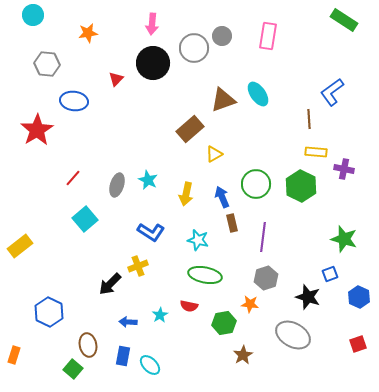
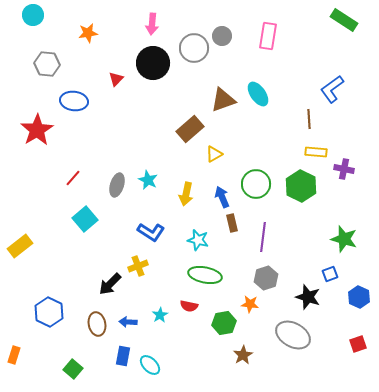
blue L-shape at (332, 92): moved 3 px up
brown ellipse at (88, 345): moved 9 px right, 21 px up
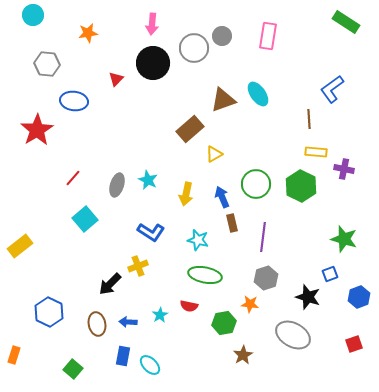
green rectangle at (344, 20): moved 2 px right, 2 px down
blue hexagon at (359, 297): rotated 15 degrees clockwise
red square at (358, 344): moved 4 px left
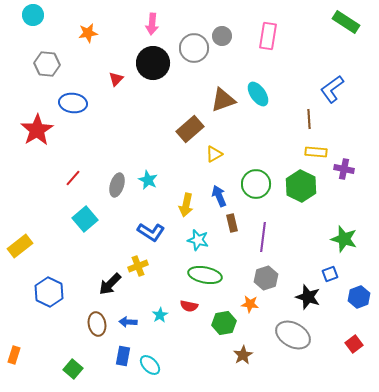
blue ellipse at (74, 101): moved 1 px left, 2 px down
yellow arrow at (186, 194): moved 11 px down
blue arrow at (222, 197): moved 3 px left, 1 px up
blue hexagon at (49, 312): moved 20 px up
red square at (354, 344): rotated 18 degrees counterclockwise
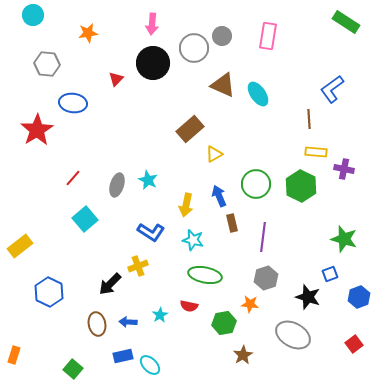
brown triangle at (223, 100): moved 15 px up; rotated 44 degrees clockwise
cyan star at (198, 240): moved 5 px left
blue rectangle at (123, 356): rotated 66 degrees clockwise
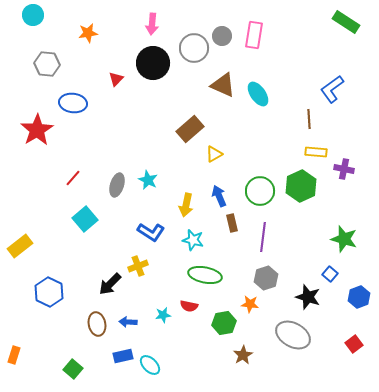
pink rectangle at (268, 36): moved 14 px left, 1 px up
green circle at (256, 184): moved 4 px right, 7 px down
green hexagon at (301, 186): rotated 8 degrees clockwise
blue square at (330, 274): rotated 28 degrees counterclockwise
cyan star at (160, 315): moved 3 px right; rotated 21 degrees clockwise
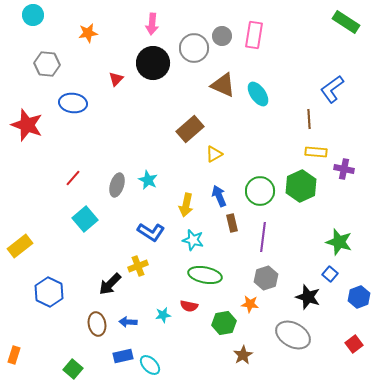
red star at (37, 130): moved 10 px left, 5 px up; rotated 20 degrees counterclockwise
green star at (344, 239): moved 5 px left, 3 px down
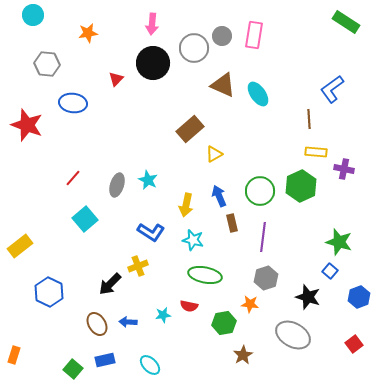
blue square at (330, 274): moved 3 px up
brown ellipse at (97, 324): rotated 20 degrees counterclockwise
blue rectangle at (123, 356): moved 18 px left, 4 px down
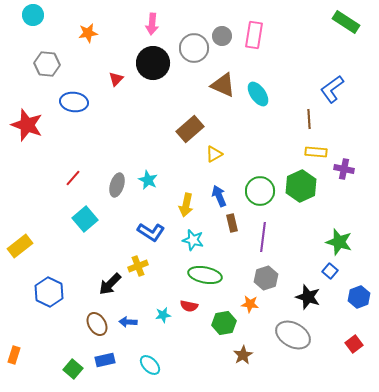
blue ellipse at (73, 103): moved 1 px right, 1 px up
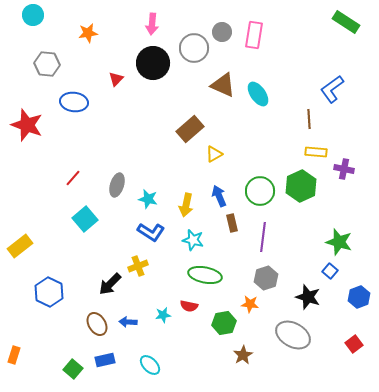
gray circle at (222, 36): moved 4 px up
cyan star at (148, 180): moved 19 px down; rotated 12 degrees counterclockwise
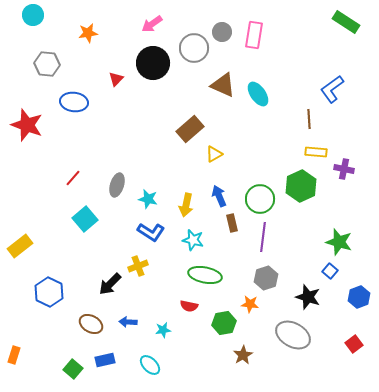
pink arrow at (152, 24): rotated 50 degrees clockwise
green circle at (260, 191): moved 8 px down
cyan star at (163, 315): moved 15 px down
brown ellipse at (97, 324): moved 6 px left; rotated 30 degrees counterclockwise
